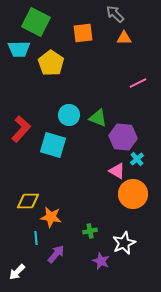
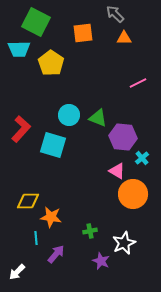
cyan cross: moved 5 px right, 1 px up
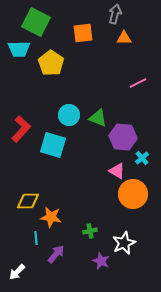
gray arrow: rotated 60 degrees clockwise
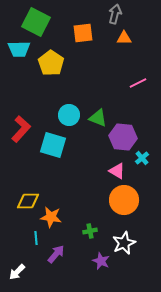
orange circle: moved 9 px left, 6 px down
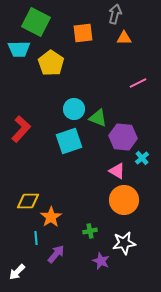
cyan circle: moved 5 px right, 6 px up
cyan square: moved 16 px right, 4 px up; rotated 36 degrees counterclockwise
orange star: rotated 30 degrees clockwise
white star: rotated 15 degrees clockwise
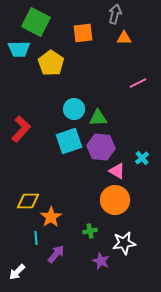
green triangle: rotated 24 degrees counterclockwise
purple hexagon: moved 22 px left, 10 px down
orange circle: moved 9 px left
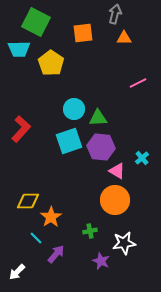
cyan line: rotated 40 degrees counterclockwise
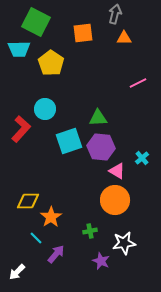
cyan circle: moved 29 px left
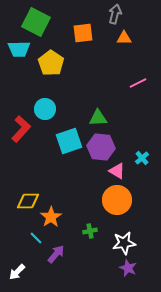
orange circle: moved 2 px right
purple star: moved 27 px right, 7 px down
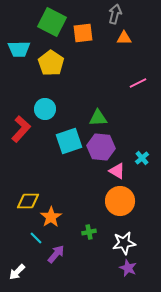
green square: moved 16 px right
orange circle: moved 3 px right, 1 px down
green cross: moved 1 px left, 1 px down
